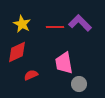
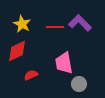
red diamond: moved 1 px up
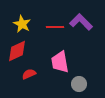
purple L-shape: moved 1 px right, 1 px up
pink trapezoid: moved 4 px left, 1 px up
red semicircle: moved 2 px left, 1 px up
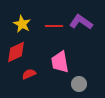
purple L-shape: rotated 10 degrees counterclockwise
red line: moved 1 px left, 1 px up
red diamond: moved 1 px left, 1 px down
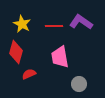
red diamond: rotated 50 degrees counterclockwise
pink trapezoid: moved 5 px up
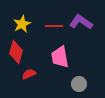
yellow star: rotated 18 degrees clockwise
